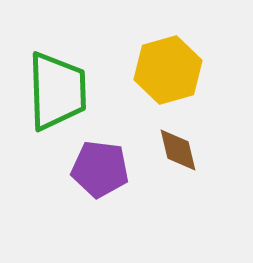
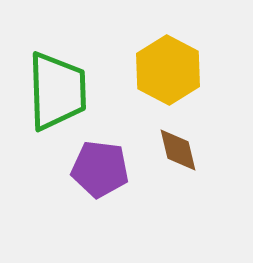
yellow hexagon: rotated 16 degrees counterclockwise
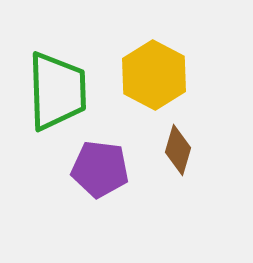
yellow hexagon: moved 14 px left, 5 px down
brown diamond: rotated 30 degrees clockwise
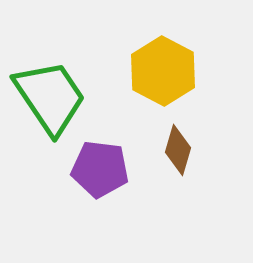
yellow hexagon: moved 9 px right, 4 px up
green trapezoid: moved 7 px left, 6 px down; rotated 32 degrees counterclockwise
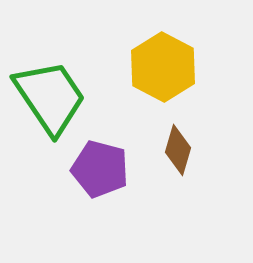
yellow hexagon: moved 4 px up
purple pentagon: rotated 8 degrees clockwise
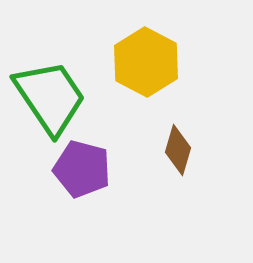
yellow hexagon: moved 17 px left, 5 px up
purple pentagon: moved 18 px left
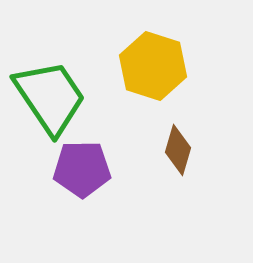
yellow hexagon: moved 7 px right, 4 px down; rotated 10 degrees counterclockwise
purple pentagon: rotated 16 degrees counterclockwise
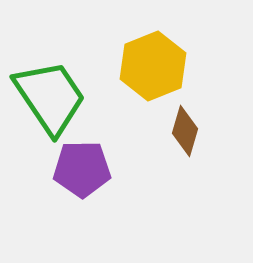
yellow hexagon: rotated 20 degrees clockwise
brown diamond: moved 7 px right, 19 px up
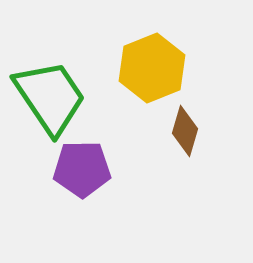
yellow hexagon: moved 1 px left, 2 px down
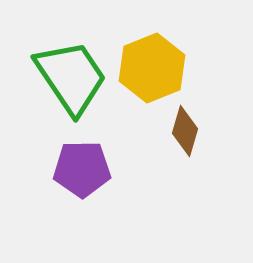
green trapezoid: moved 21 px right, 20 px up
